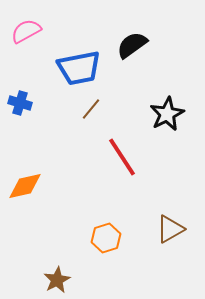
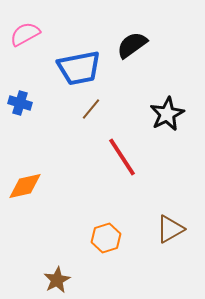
pink semicircle: moved 1 px left, 3 px down
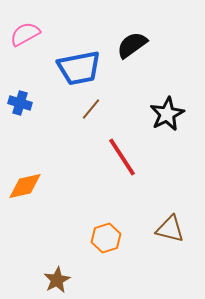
brown triangle: rotated 44 degrees clockwise
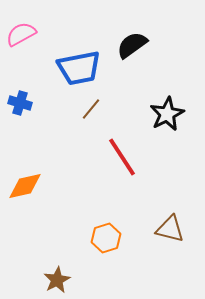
pink semicircle: moved 4 px left
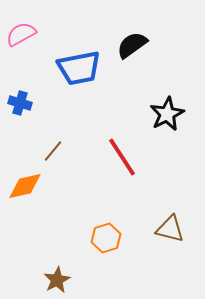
brown line: moved 38 px left, 42 px down
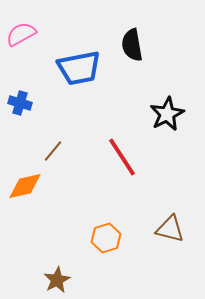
black semicircle: rotated 64 degrees counterclockwise
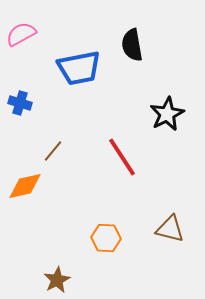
orange hexagon: rotated 20 degrees clockwise
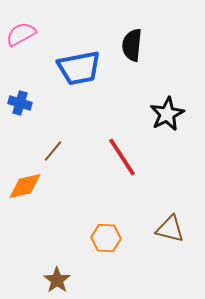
black semicircle: rotated 16 degrees clockwise
brown star: rotated 8 degrees counterclockwise
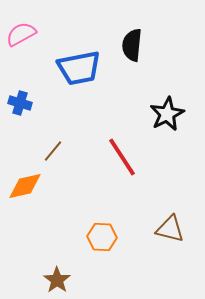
orange hexagon: moved 4 px left, 1 px up
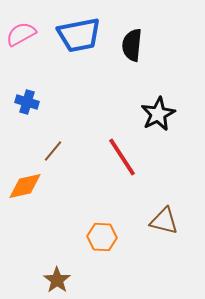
blue trapezoid: moved 33 px up
blue cross: moved 7 px right, 1 px up
black star: moved 9 px left
brown triangle: moved 6 px left, 8 px up
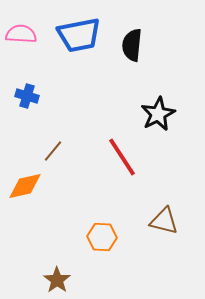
pink semicircle: rotated 32 degrees clockwise
blue cross: moved 6 px up
